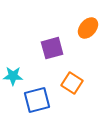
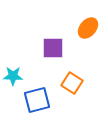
purple square: moved 1 px right; rotated 15 degrees clockwise
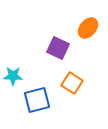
purple square: moved 5 px right; rotated 25 degrees clockwise
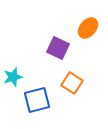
cyan star: moved 1 px down; rotated 18 degrees counterclockwise
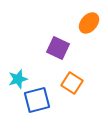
orange ellipse: moved 1 px right, 5 px up
cyan star: moved 5 px right, 2 px down
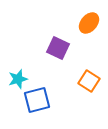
orange square: moved 17 px right, 2 px up
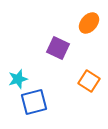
blue square: moved 3 px left, 2 px down
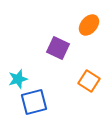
orange ellipse: moved 2 px down
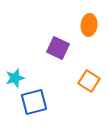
orange ellipse: rotated 35 degrees counterclockwise
cyan star: moved 3 px left, 1 px up
